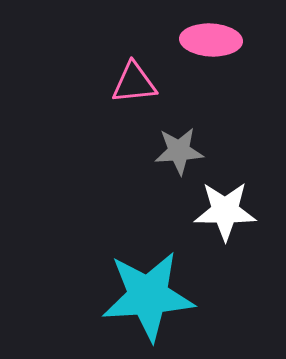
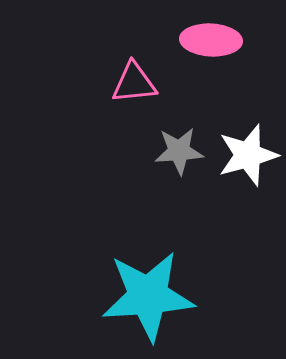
white star: moved 23 px right, 56 px up; rotated 16 degrees counterclockwise
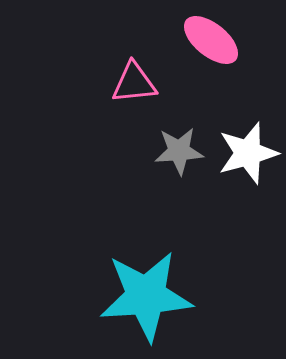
pink ellipse: rotated 36 degrees clockwise
white star: moved 2 px up
cyan star: moved 2 px left
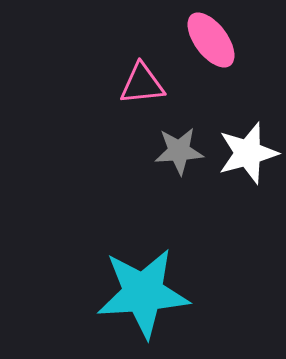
pink ellipse: rotated 14 degrees clockwise
pink triangle: moved 8 px right, 1 px down
cyan star: moved 3 px left, 3 px up
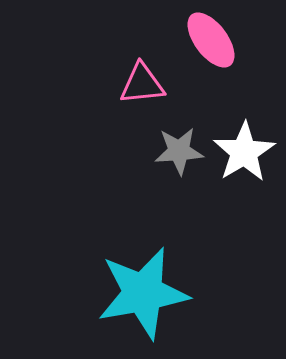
white star: moved 4 px left, 1 px up; rotated 16 degrees counterclockwise
cyan star: rotated 6 degrees counterclockwise
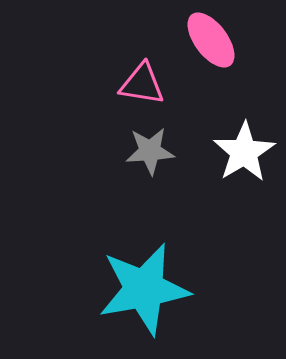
pink triangle: rotated 15 degrees clockwise
gray star: moved 29 px left
cyan star: moved 1 px right, 4 px up
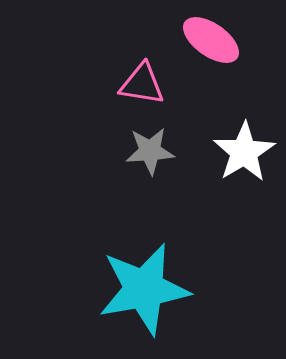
pink ellipse: rotated 18 degrees counterclockwise
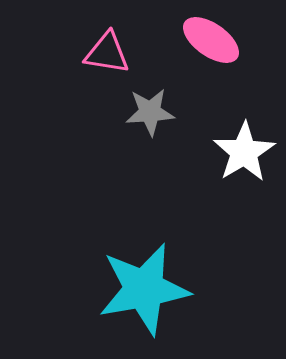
pink triangle: moved 35 px left, 31 px up
gray star: moved 39 px up
